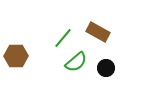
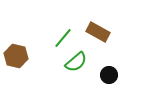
brown hexagon: rotated 15 degrees clockwise
black circle: moved 3 px right, 7 px down
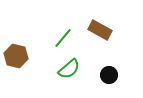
brown rectangle: moved 2 px right, 2 px up
green semicircle: moved 7 px left, 7 px down
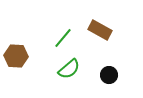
brown hexagon: rotated 10 degrees counterclockwise
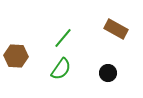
brown rectangle: moved 16 px right, 1 px up
green semicircle: moved 8 px left; rotated 15 degrees counterclockwise
black circle: moved 1 px left, 2 px up
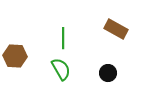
green line: rotated 40 degrees counterclockwise
brown hexagon: moved 1 px left
green semicircle: rotated 65 degrees counterclockwise
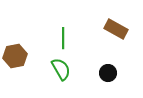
brown hexagon: rotated 15 degrees counterclockwise
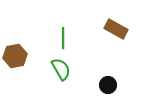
black circle: moved 12 px down
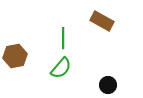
brown rectangle: moved 14 px left, 8 px up
green semicircle: moved 1 px up; rotated 70 degrees clockwise
